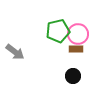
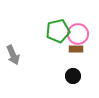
gray arrow: moved 2 px left, 3 px down; rotated 30 degrees clockwise
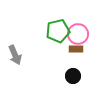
gray arrow: moved 2 px right
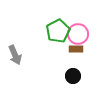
green pentagon: rotated 15 degrees counterclockwise
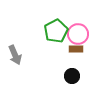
green pentagon: moved 2 px left
black circle: moved 1 px left
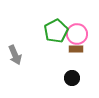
pink circle: moved 1 px left
black circle: moved 2 px down
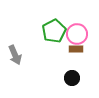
green pentagon: moved 2 px left
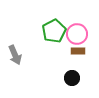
brown rectangle: moved 2 px right, 2 px down
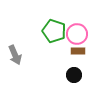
green pentagon: rotated 25 degrees counterclockwise
black circle: moved 2 px right, 3 px up
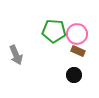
green pentagon: rotated 15 degrees counterclockwise
brown rectangle: rotated 24 degrees clockwise
gray arrow: moved 1 px right
